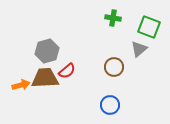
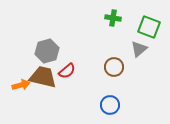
brown trapezoid: moved 2 px left, 1 px up; rotated 16 degrees clockwise
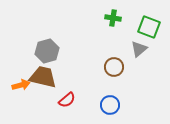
red semicircle: moved 29 px down
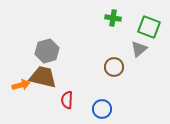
red semicircle: rotated 132 degrees clockwise
blue circle: moved 8 px left, 4 px down
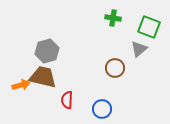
brown circle: moved 1 px right, 1 px down
